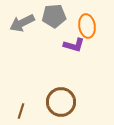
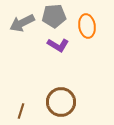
purple L-shape: moved 16 px left; rotated 15 degrees clockwise
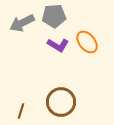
orange ellipse: moved 16 px down; rotated 30 degrees counterclockwise
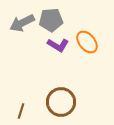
gray pentagon: moved 3 px left, 4 px down
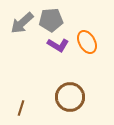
gray arrow: rotated 15 degrees counterclockwise
orange ellipse: rotated 10 degrees clockwise
brown circle: moved 9 px right, 5 px up
brown line: moved 3 px up
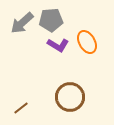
brown line: rotated 35 degrees clockwise
